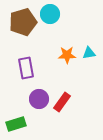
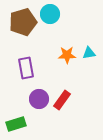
red rectangle: moved 2 px up
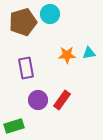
purple circle: moved 1 px left, 1 px down
green rectangle: moved 2 px left, 2 px down
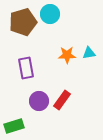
purple circle: moved 1 px right, 1 px down
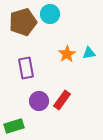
orange star: moved 1 px up; rotated 30 degrees counterclockwise
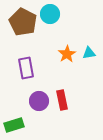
brown pentagon: rotated 28 degrees counterclockwise
red rectangle: rotated 48 degrees counterclockwise
green rectangle: moved 1 px up
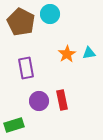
brown pentagon: moved 2 px left
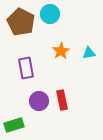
orange star: moved 6 px left, 3 px up
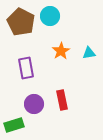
cyan circle: moved 2 px down
purple circle: moved 5 px left, 3 px down
